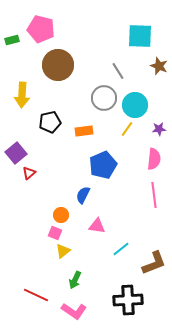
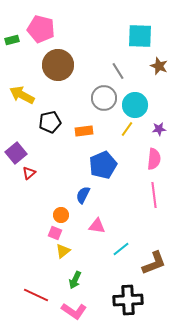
yellow arrow: rotated 115 degrees clockwise
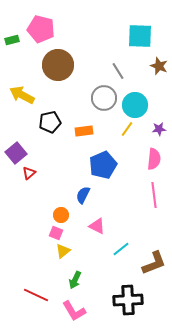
pink triangle: rotated 18 degrees clockwise
pink square: moved 1 px right
pink L-shape: rotated 25 degrees clockwise
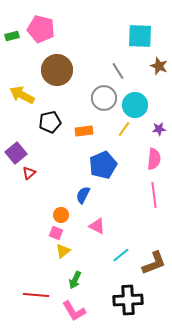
green rectangle: moved 4 px up
brown circle: moved 1 px left, 5 px down
yellow line: moved 3 px left
cyan line: moved 6 px down
red line: rotated 20 degrees counterclockwise
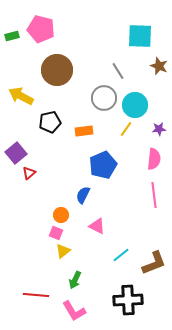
yellow arrow: moved 1 px left, 1 px down
yellow line: moved 2 px right
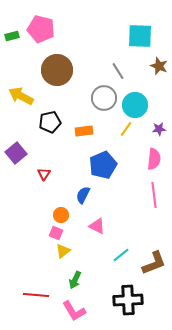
red triangle: moved 15 px right, 1 px down; rotated 16 degrees counterclockwise
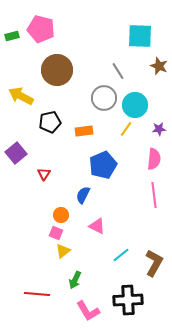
brown L-shape: rotated 40 degrees counterclockwise
red line: moved 1 px right, 1 px up
pink L-shape: moved 14 px right
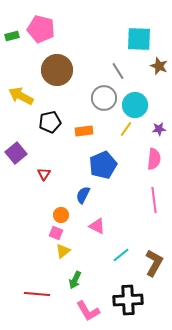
cyan square: moved 1 px left, 3 px down
pink line: moved 5 px down
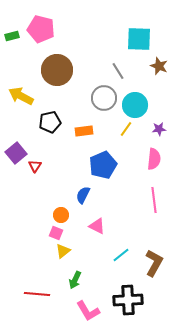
red triangle: moved 9 px left, 8 px up
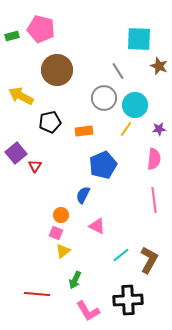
brown L-shape: moved 5 px left, 3 px up
